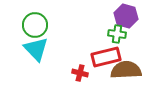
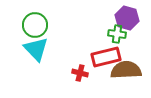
purple hexagon: moved 1 px right, 2 px down
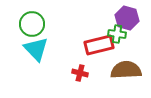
green circle: moved 3 px left, 1 px up
red rectangle: moved 7 px left, 12 px up
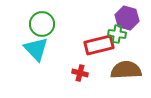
green circle: moved 10 px right
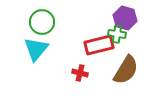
purple hexagon: moved 2 px left
green circle: moved 2 px up
cyan triangle: rotated 24 degrees clockwise
brown semicircle: rotated 124 degrees clockwise
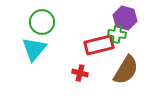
cyan triangle: moved 2 px left
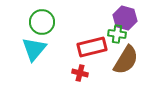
red rectangle: moved 7 px left, 2 px down
brown semicircle: moved 10 px up
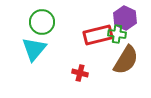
purple hexagon: rotated 10 degrees clockwise
red rectangle: moved 6 px right, 12 px up
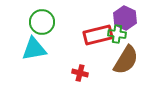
cyan triangle: rotated 40 degrees clockwise
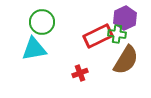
purple hexagon: rotated 10 degrees clockwise
red rectangle: moved 1 px down; rotated 12 degrees counterclockwise
red cross: rotated 35 degrees counterclockwise
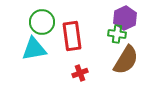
red rectangle: moved 26 px left; rotated 72 degrees counterclockwise
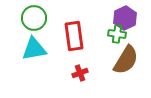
green circle: moved 8 px left, 4 px up
red rectangle: moved 2 px right
